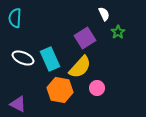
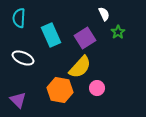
cyan semicircle: moved 4 px right
cyan rectangle: moved 1 px right, 24 px up
purple triangle: moved 4 px up; rotated 18 degrees clockwise
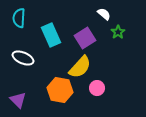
white semicircle: rotated 24 degrees counterclockwise
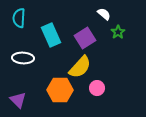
white ellipse: rotated 20 degrees counterclockwise
orange hexagon: rotated 10 degrees counterclockwise
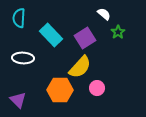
cyan rectangle: rotated 20 degrees counterclockwise
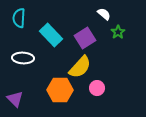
purple triangle: moved 3 px left, 1 px up
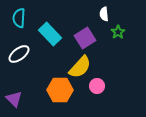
white semicircle: rotated 136 degrees counterclockwise
cyan rectangle: moved 1 px left, 1 px up
white ellipse: moved 4 px left, 4 px up; rotated 40 degrees counterclockwise
pink circle: moved 2 px up
purple triangle: moved 1 px left
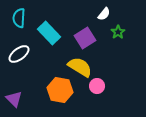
white semicircle: rotated 136 degrees counterclockwise
cyan rectangle: moved 1 px left, 1 px up
yellow semicircle: rotated 100 degrees counterclockwise
orange hexagon: rotated 10 degrees clockwise
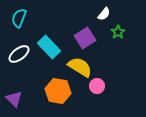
cyan semicircle: rotated 18 degrees clockwise
cyan rectangle: moved 14 px down
orange hexagon: moved 2 px left, 1 px down
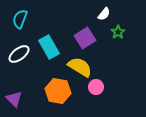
cyan semicircle: moved 1 px right, 1 px down
cyan rectangle: rotated 15 degrees clockwise
pink circle: moved 1 px left, 1 px down
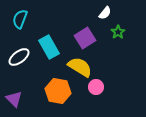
white semicircle: moved 1 px right, 1 px up
white ellipse: moved 3 px down
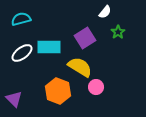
white semicircle: moved 1 px up
cyan semicircle: moved 1 px right; rotated 54 degrees clockwise
cyan rectangle: rotated 60 degrees counterclockwise
white ellipse: moved 3 px right, 4 px up
orange hexagon: rotated 10 degrees clockwise
